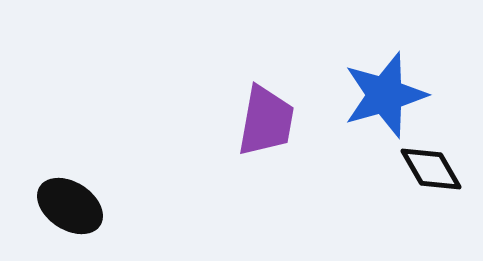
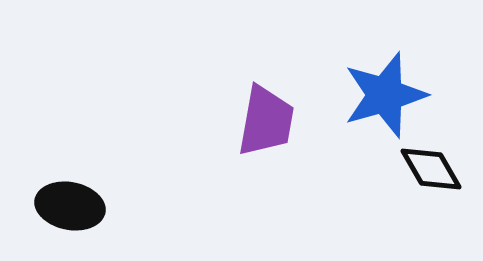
black ellipse: rotated 22 degrees counterclockwise
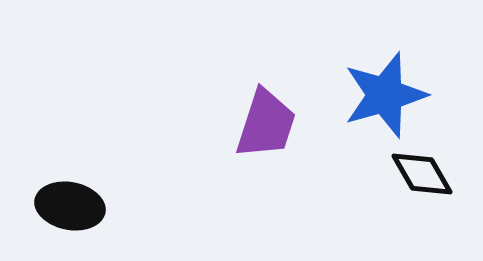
purple trapezoid: moved 3 px down; rotated 8 degrees clockwise
black diamond: moved 9 px left, 5 px down
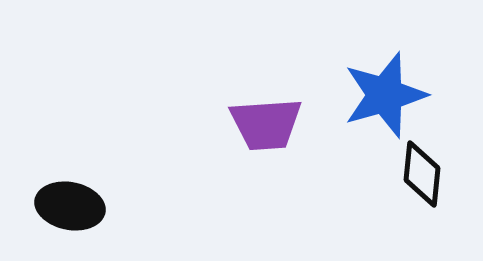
purple trapezoid: rotated 68 degrees clockwise
black diamond: rotated 36 degrees clockwise
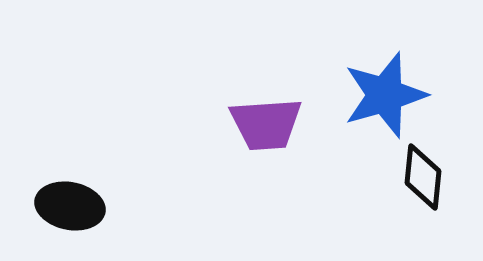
black diamond: moved 1 px right, 3 px down
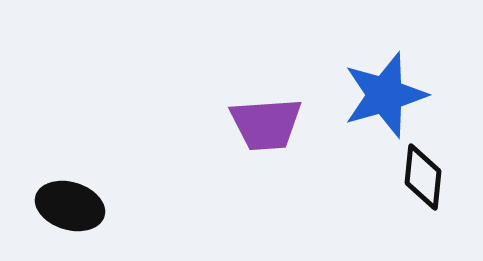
black ellipse: rotated 6 degrees clockwise
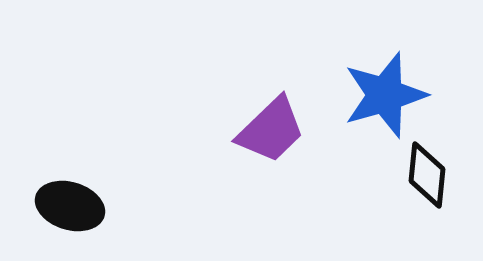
purple trapezoid: moved 5 px right, 6 px down; rotated 40 degrees counterclockwise
black diamond: moved 4 px right, 2 px up
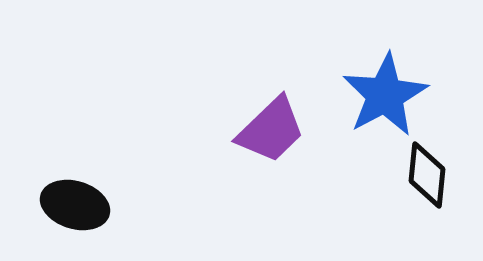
blue star: rotated 12 degrees counterclockwise
black ellipse: moved 5 px right, 1 px up
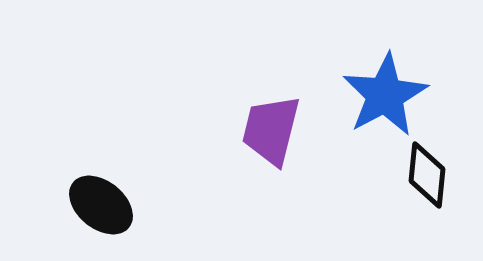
purple trapezoid: rotated 148 degrees clockwise
black ellipse: moved 26 px right; rotated 22 degrees clockwise
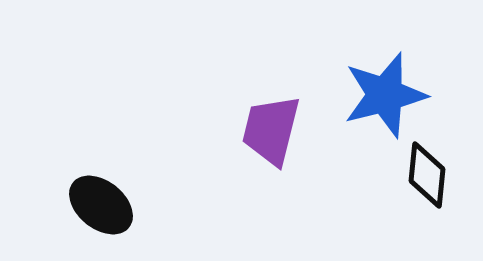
blue star: rotated 14 degrees clockwise
